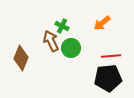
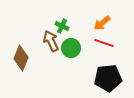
red line: moved 7 px left, 13 px up; rotated 24 degrees clockwise
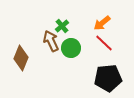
green cross: rotated 24 degrees clockwise
red line: rotated 24 degrees clockwise
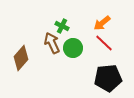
green cross: rotated 24 degrees counterclockwise
brown arrow: moved 1 px right, 2 px down
green circle: moved 2 px right
brown diamond: rotated 20 degrees clockwise
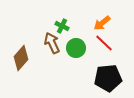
green circle: moved 3 px right
